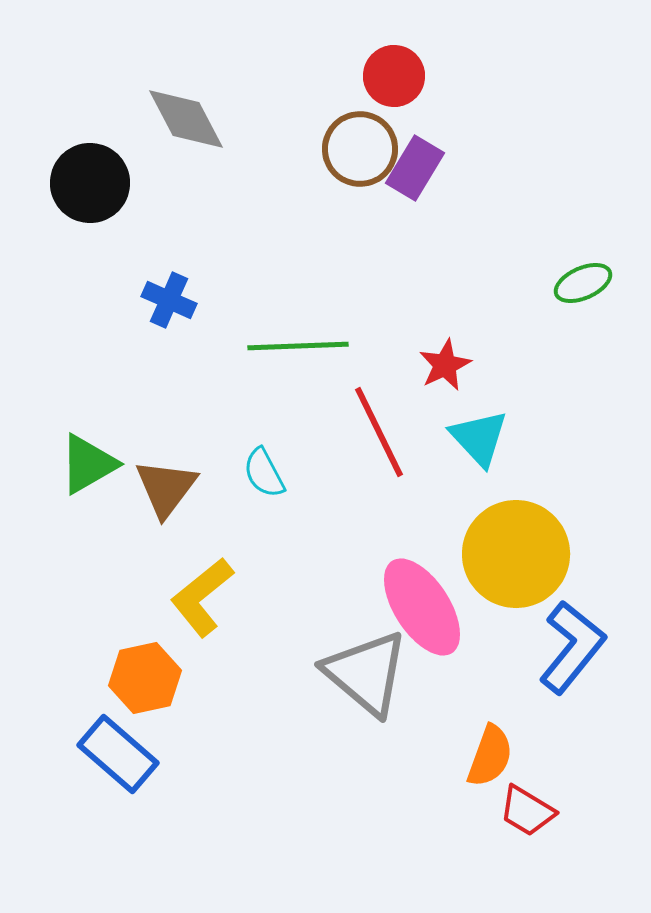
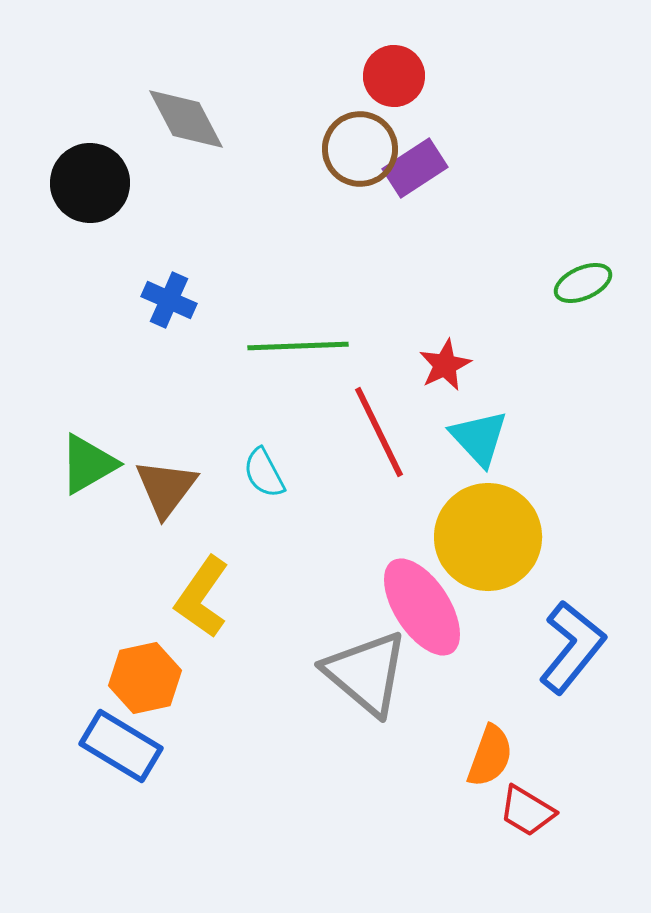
purple rectangle: rotated 26 degrees clockwise
yellow circle: moved 28 px left, 17 px up
yellow L-shape: rotated 16 degrees counterclockwise
blue rectangle: moved 3 px right, 8 px up; rotated 10 degrees counterclockwise
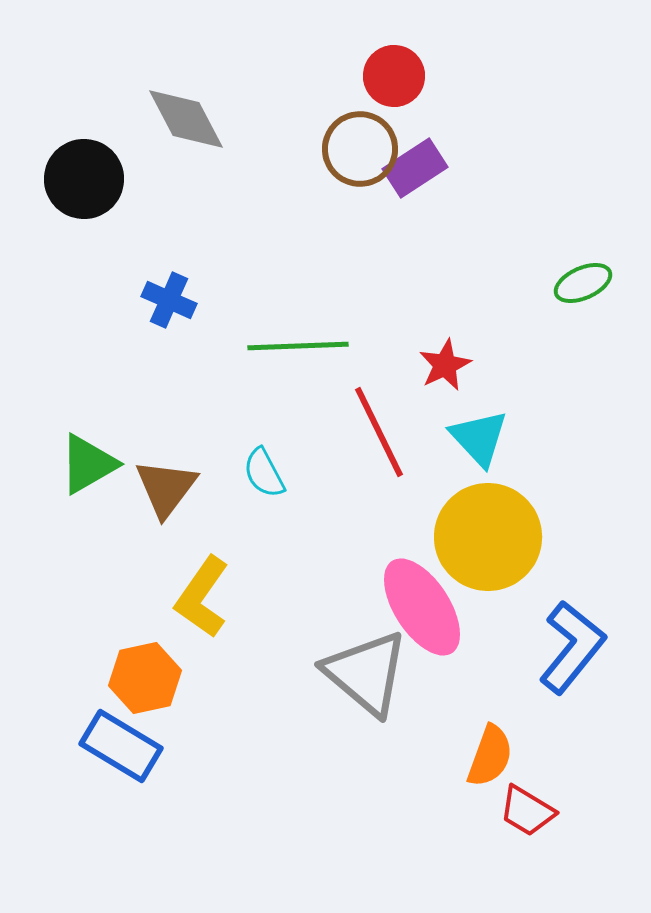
black circle: moved 6 px left, 4 px up
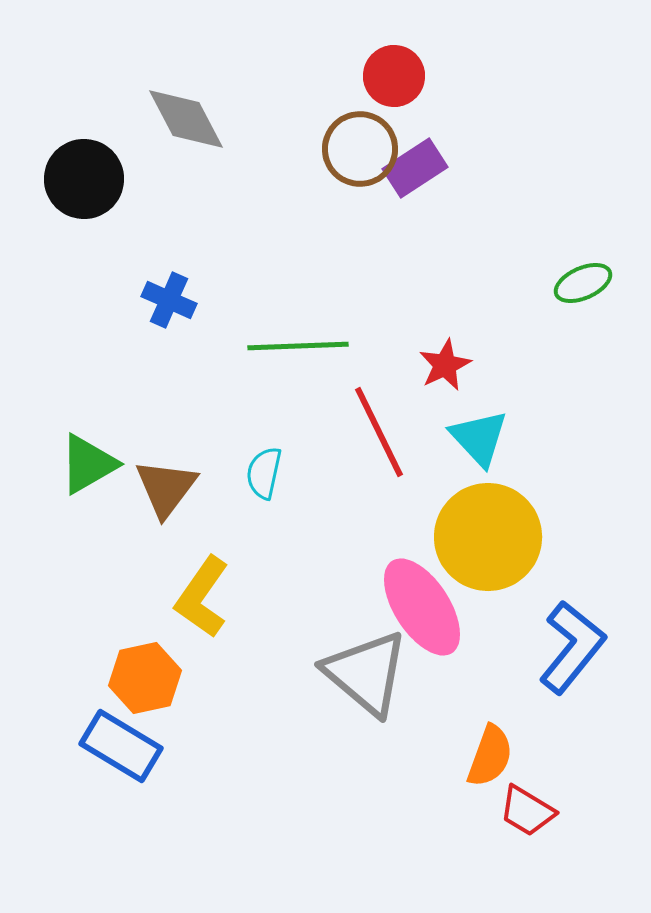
cyan semicircle: rotated 40 degrees clockwise
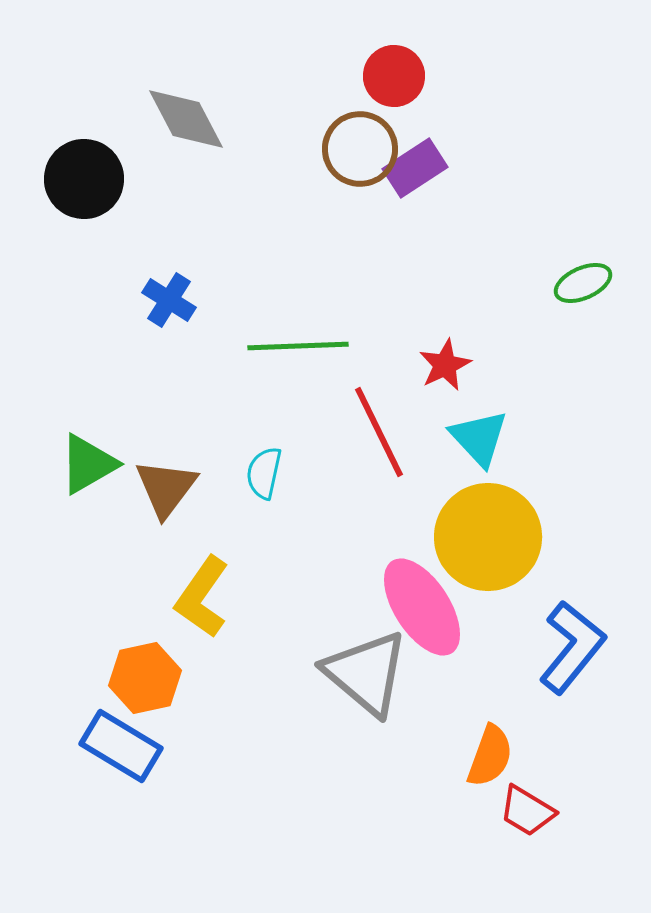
blue cross: rotated 8 degrees clockwise
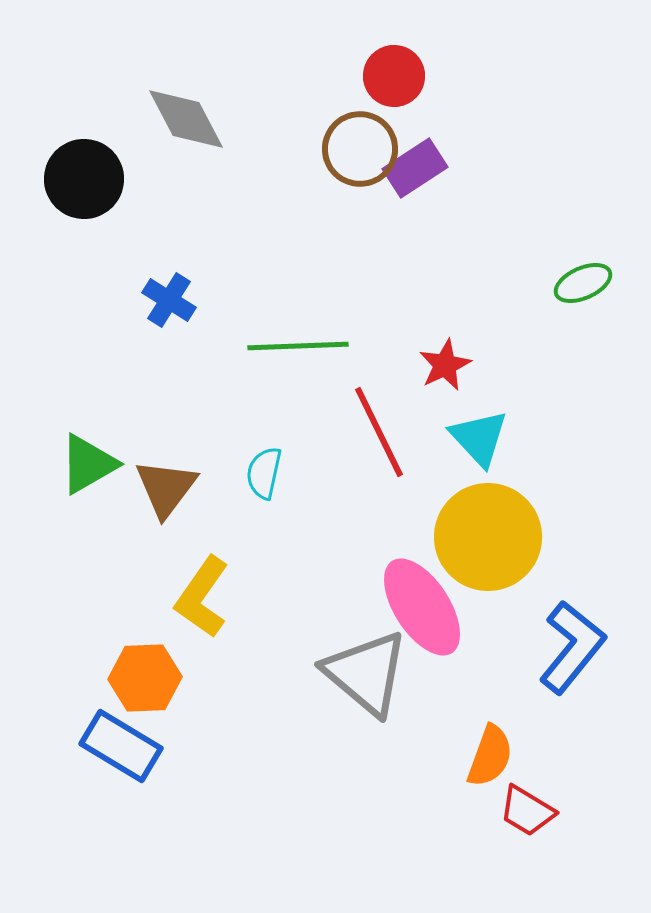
orange hexagon: rotated 10 degrees clockwise
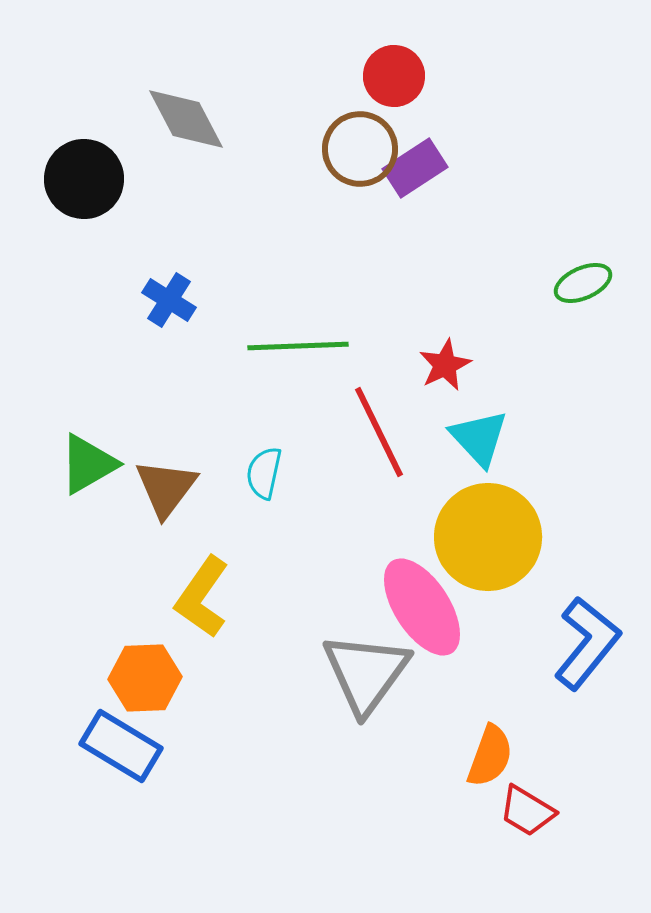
blue L-shape: moved 15 px right, 4 px up
gray triangle: rotated 26 degrees clockwise
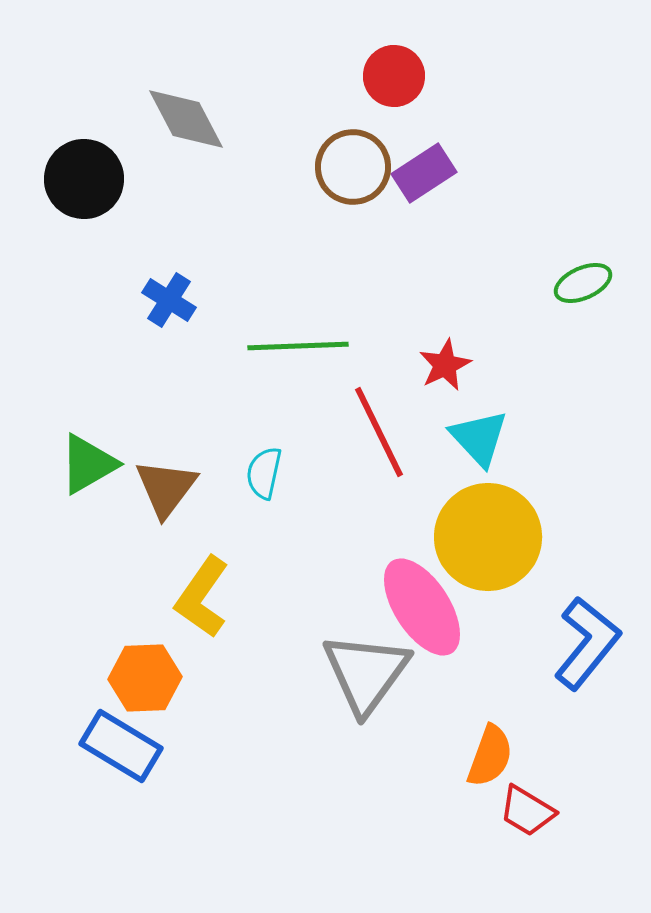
brown circle: moved 7 px left, 18 px down
purple rectangle: moved 9 px right, 5 px down
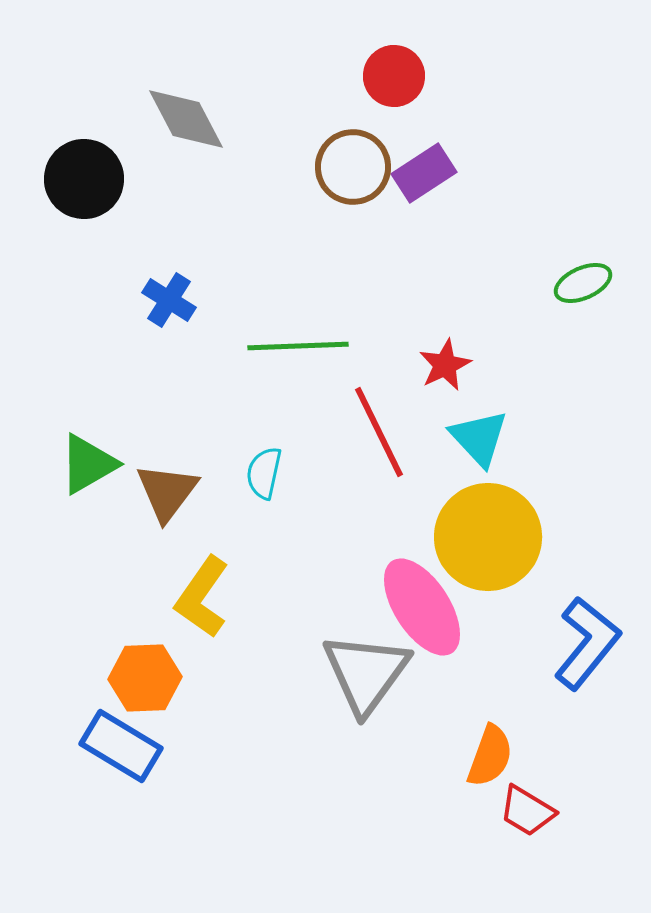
brown triangle: moved 1 px right, 4 px down
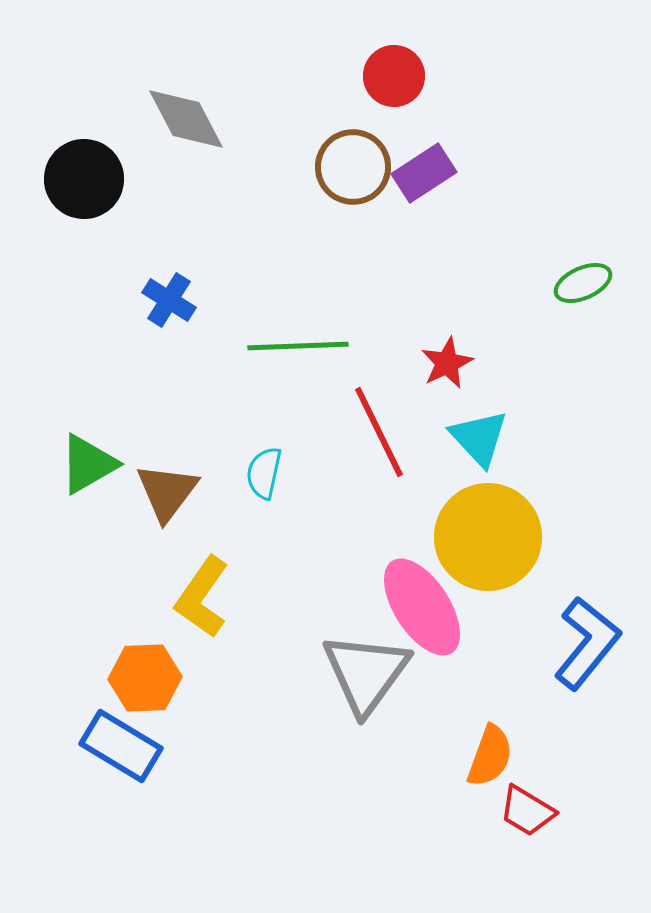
red star: moved 2 px right, 2 px up
